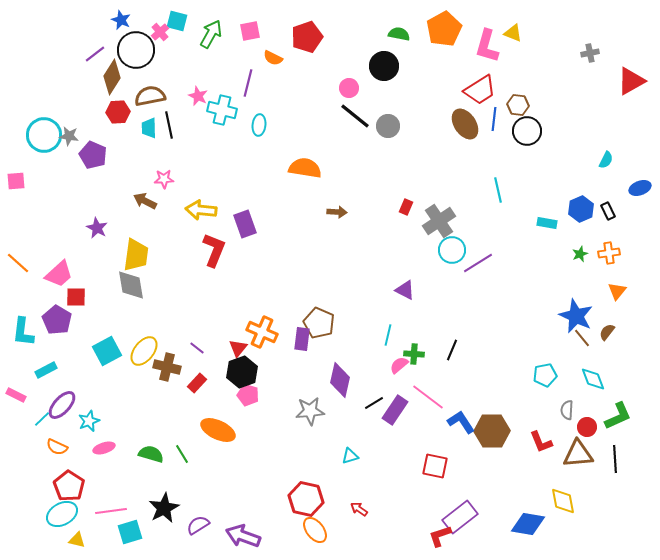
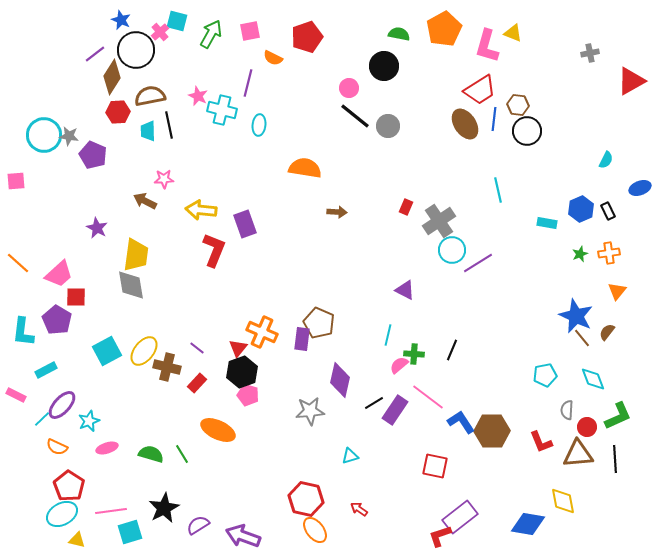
cyan trapezoid at (149, 128): moved 1 px left, 3 px down
pink ellipse at (104, 448): moved 3 px right
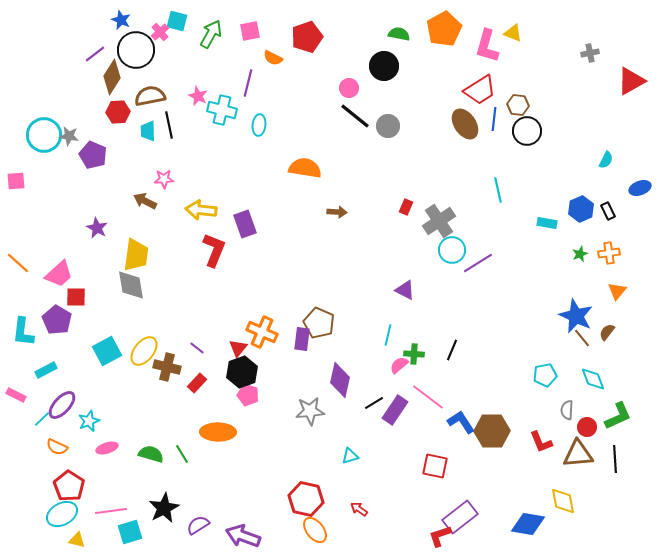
orange ellipse at (218, 430): moved 2 px down; rotated 24 degrees counterclockwise
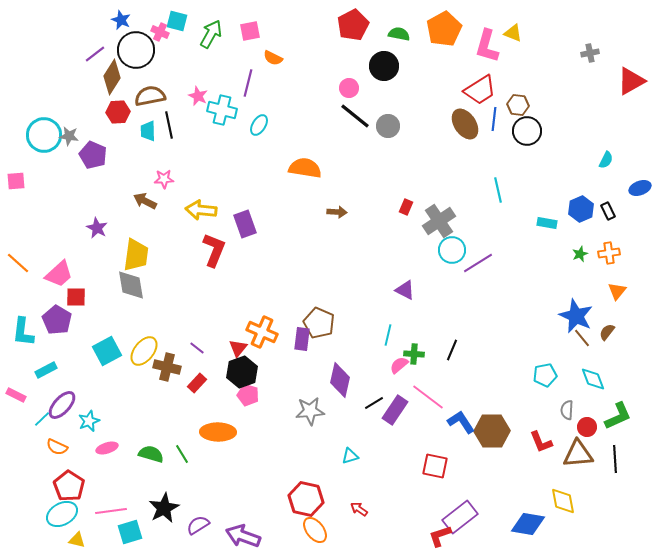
pink cross at (160, 32): rotated 24 degrees counterclockwise
red pentagon at (307, 37): moved 46 px right, 12 px up; rotated 8 degrees counterclockwise
cyan ellipse at (259, 125): rotated 25 degrees clockwise
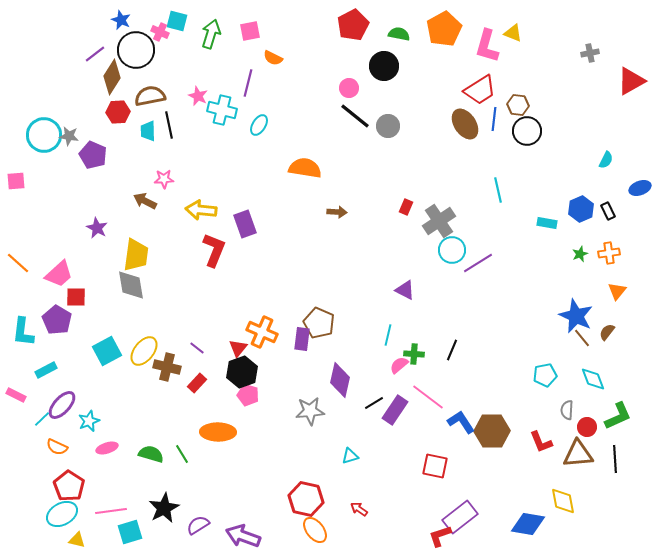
green arrow at (211, 34): rotated 12 degrees counterclockwise
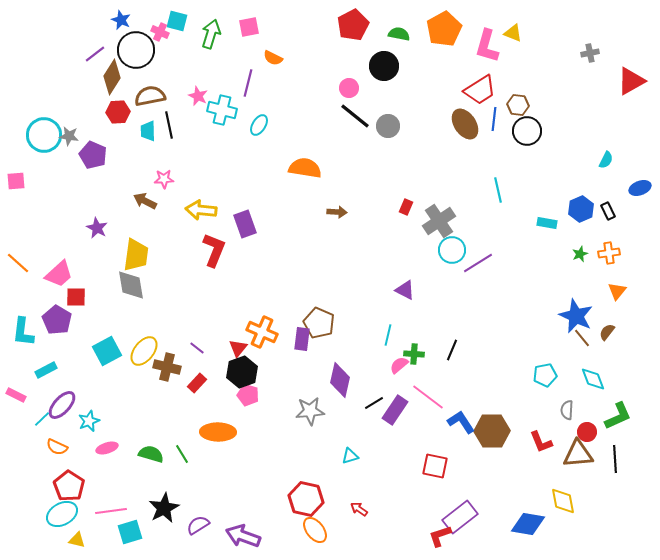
pink square at (250, 31): moved 1 px left, 4 px up
red circle at (587, 427): moved 5 px down
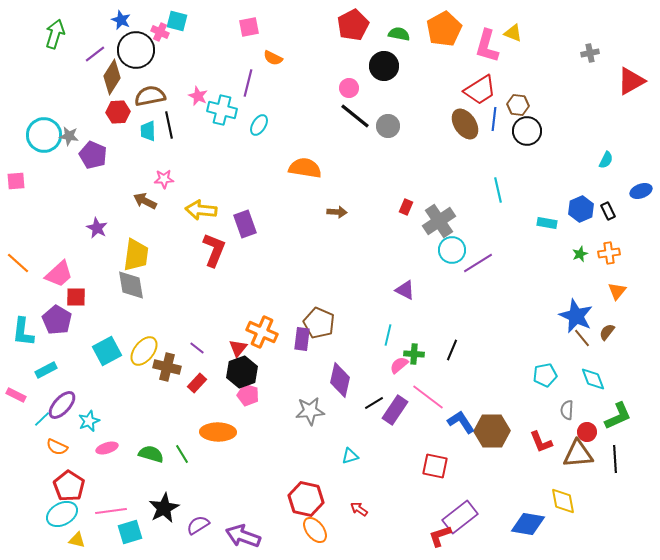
green arrow at (211, 34): moved 156 px left
blue ellipse at (640, 188): moved 1 px right, 3 px down
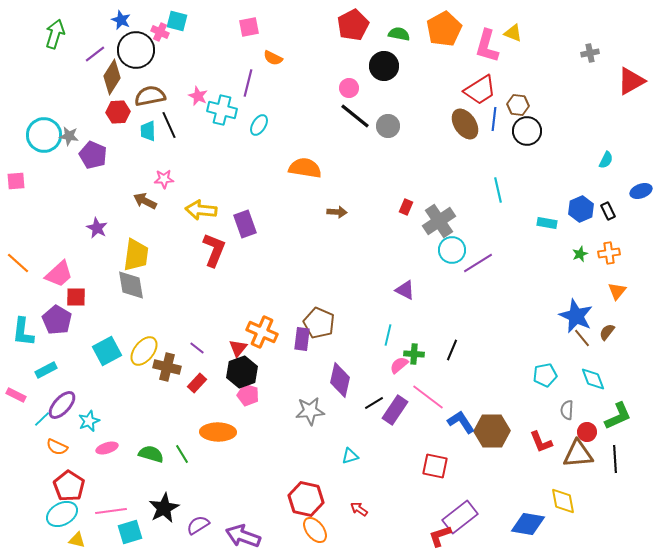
black line at (169, 125): rotated 12 degrees counterclockwise
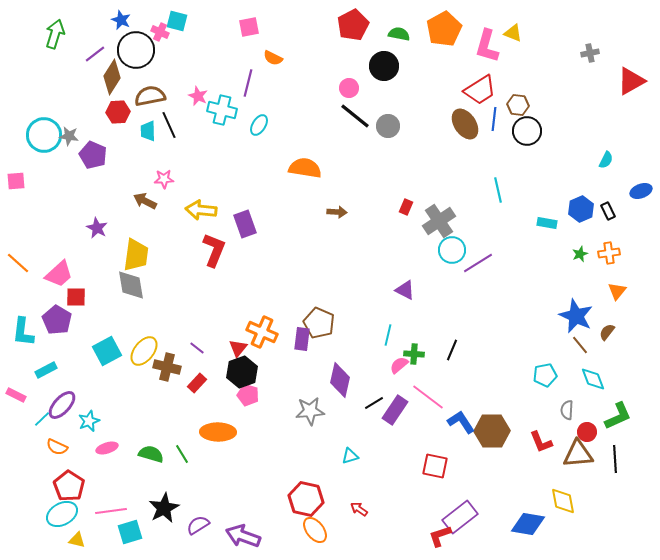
brown line at (582, 338): moved 2 px left, 7 px down
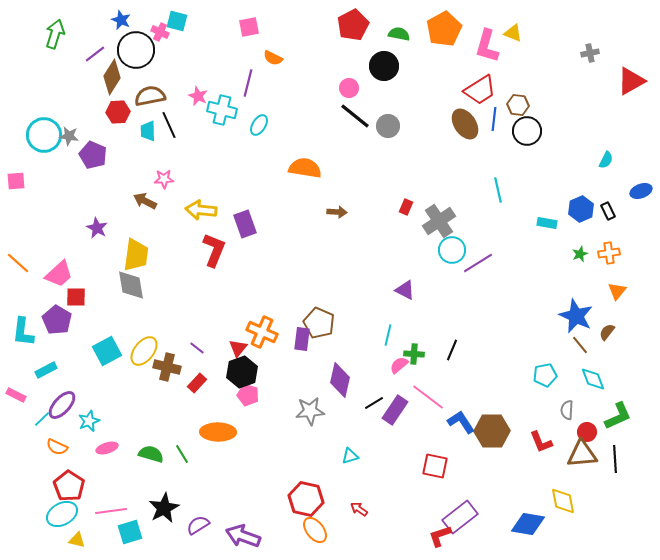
brown triangle at (578, 454): moved 4 px right
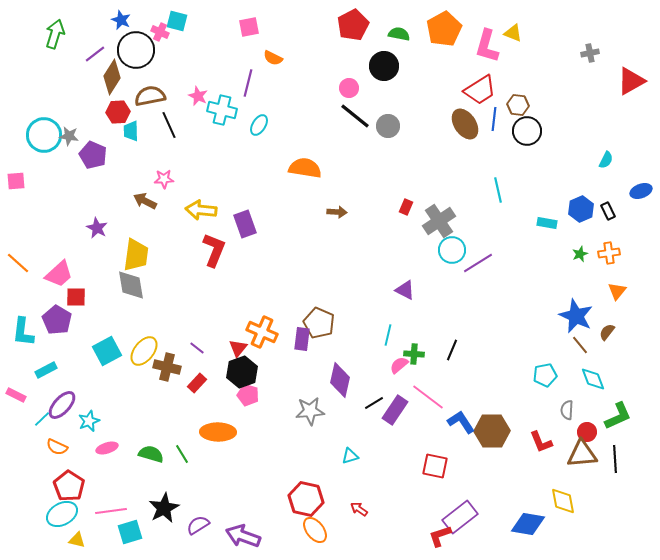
cyan trapezoid at (148, 131): moved 17 px left
